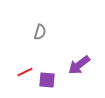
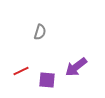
purple arrow: moved 3 px left, 2 px down
red line: moved 4 px left, 1 px up
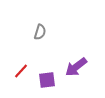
red line: rotated 21 degrees counterclockwise
purple square: rotated 12 degrees counterclockwise
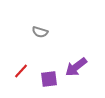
gray semicircle: rotated 91 degrees clockwise
purple square: moved 2 px right, 1 px up
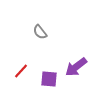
gray semicircle: rotated 35 degrees clockwise
purple square: rotated 12 degrees clockwise
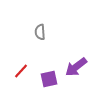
gray semicircle: rotated 35 degrees clockwise
purple square: rotated 18 degrees counterclockwise
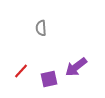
gray semicircle: moved 1 px right, 4 px up
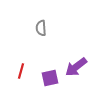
red line: rotated 28 degrees counterclockwise
purple square: moved 1 px right, 1 px up
